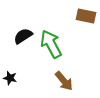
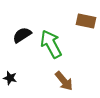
brown rectangle: moved 5 px down
black semicircle: moved 1 px left, 1 px up
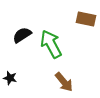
brown rectangle: moved 2 px up
brown arrow: moved 1 px down
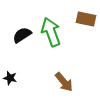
green arrow: moved 12 px up; rotated 8 degrees clockwise
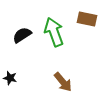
brown rectangle: moved 1 px right
green arrow: moved 3 px right
brown arrow: moved 1 px left
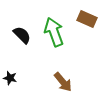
brown rectangle: rotated 12 degrees clockwise
black semicircle: rotated 78 degrees clockwise
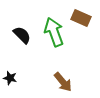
brown rectangle: moved 6 px left, 1 px up
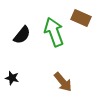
black semicircle: rotated 84 degrees clockwise
black star: moved 2 px right
